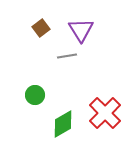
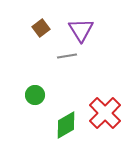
green diamond: moved 3 px right, 1 px down
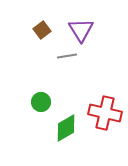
brown square: moved 1 px right, 2 px down
green circle: moved 6 px right, 7 px down
red cross: rotated 32 degrees counterclockwise
green diamond: moved 3 px down
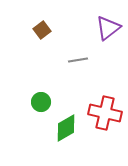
purple triangle: moved 27 px right, 2 px up; rotated 24 degrees clockwise
gray line: moved 11 px right, 4 px down
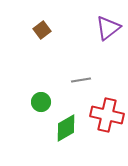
gray line: moved 3 px right, 20 px down
red cross: moved 2 px right, 2 px down
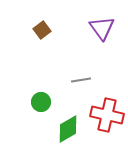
purple triangle: moved 6 px left; rotated 28 degrees counterclockwise
green diamond: moved 2 px right, 1 px down
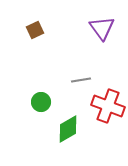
brown square: moved 7 px left; rotated 12 degrees clockwise
red cross: moved 1 px right, 9 px up; rotated 8 degrees clockwise
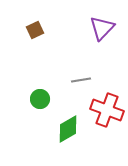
purple triangle: rotated 20 degrees clockwise
green circle: moved 1 px left, 3 px up
red cross: moved 1 px left, 4 px down
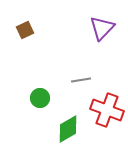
brown square: moved 10 px left
green circle: moved 1 px up
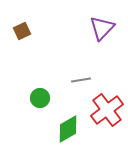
brown square: moved 3 px left, 1 px down
red cross: rotated 32 degrees clockwise
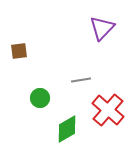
brown square: moved 3 px left, 20 px down; rotated 18 degrees clockwise
red cross: moved 1 px right; rotated 12 degrees counterclockwise
green diamond: moved 1 px left
